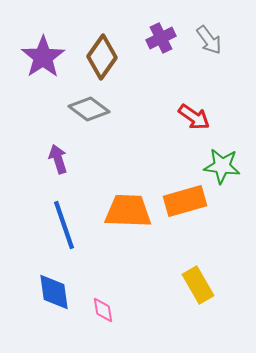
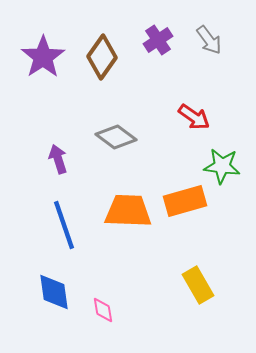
purple cross: moved 3 px left, 2 px down; rotated 8 degrees counterclockwise
gray diamond: moved 27 px right, 28 px down
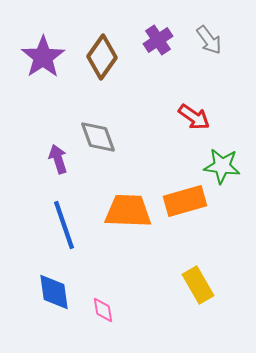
gray diamond: moved 18 px left; rotated 33 degrees clockwise
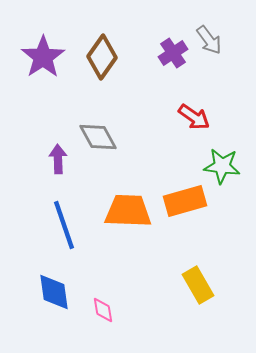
purple cross: moved 15 px right, 13 px down
gray diamond: rotated 9 degrees counterclockwise
purple arrow: rotated 16 degrees clockwise
